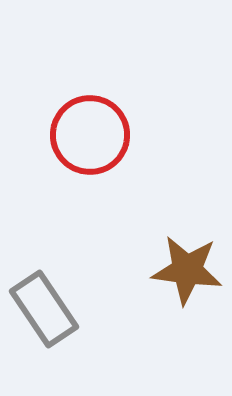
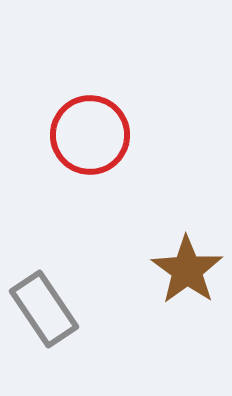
brown star: rotated 28 degrees clockwise
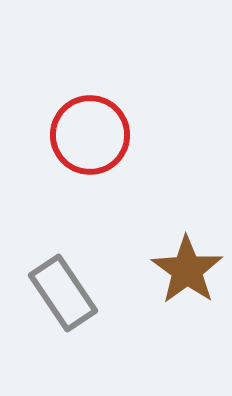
gray rectangle: moved 19 px right, 16 px up
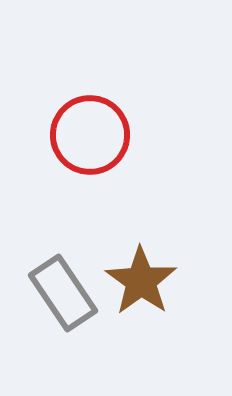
brown star: moved 46 px left, 11 px down
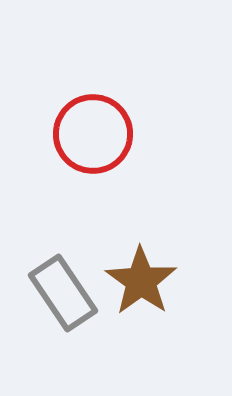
red circle: moved 3 px right, 1 px up
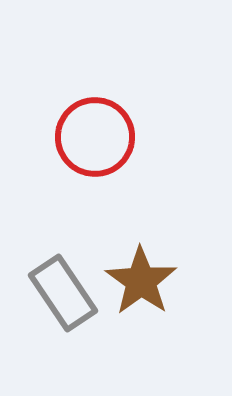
red circle: moved 2 px right, 3 px down
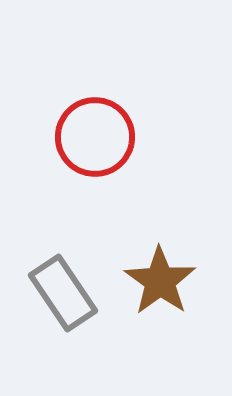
brown star: moved 19 px right
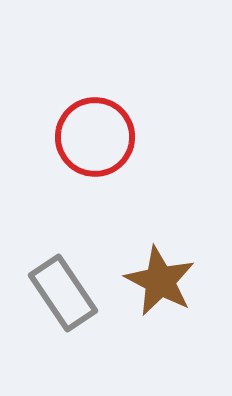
brown star: rotated 8 degrees counterclockwise
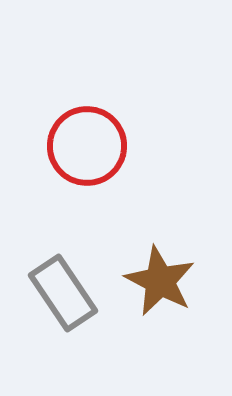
red circle: moved 8 px left, 9 px down
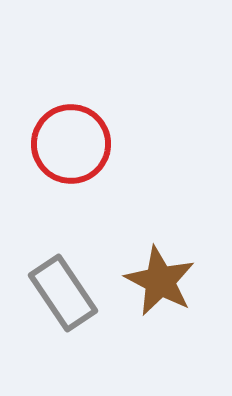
red circle: moved 16 px left, 2 px up
